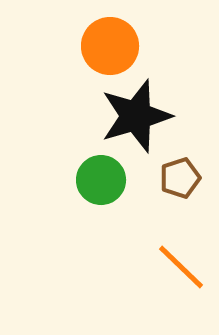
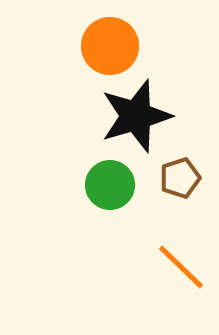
green circle: moved 9 px right, 5 px down
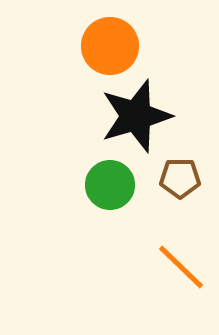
brown pentagon: rotated 18 degrees clockwise
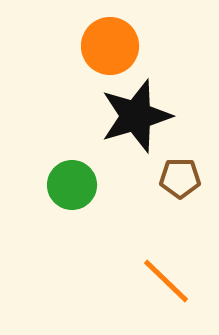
green circle: moved 38 px left
orange line: moved 15 px left, 14 px down
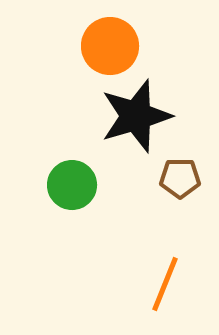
orange line: moved 1 px left, 3 px down; rotated 68 degrees clockwise
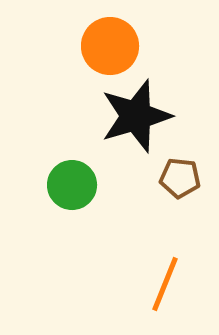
brown pentagon: rotated 6 degrees clockwise
